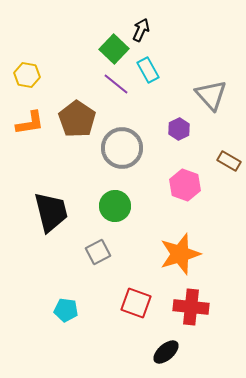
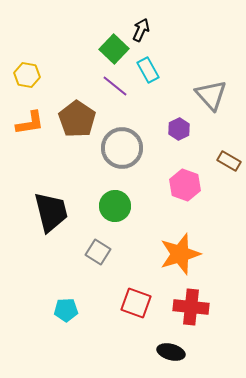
purple line: moved 1 px left, 2 px down
gray square: rotated 30 degrees counterclockwise
cyan pentagon: rotated 10 degrees counterclockwise
black ellipse: moved 5 px right; rotated 56 degrees clockwise
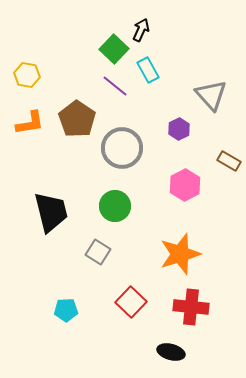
pink hexagon: rotated 12 degrees clockwise
red square: moved 5 px left, 1 px up; rotated 24 degrees clockwise
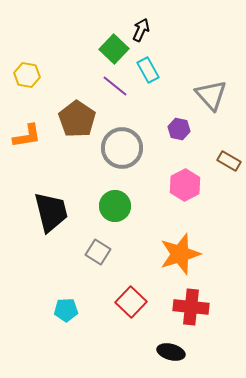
orange L-shape: moved 3 px left, 13 px down
purple hexagon: rotated 20 degrees counterclockwise
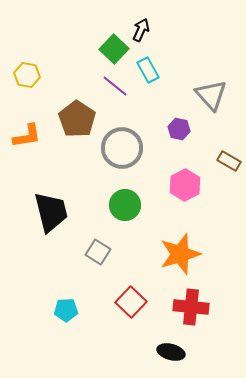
green circle: moved 10 px right, 1 px up
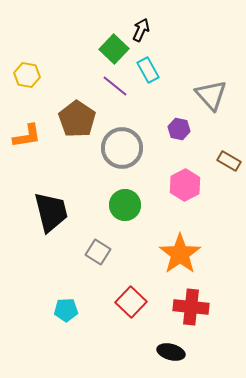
orange star: rotated 18 degrees counterclockwise
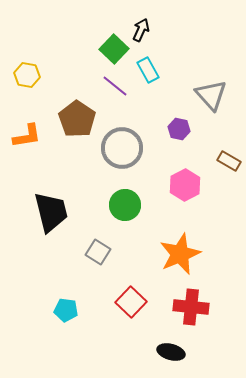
orange star: rotated 12 degrees clockwise
cyan pentagon: rotated 10 degrees clockwise
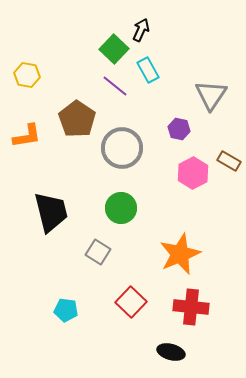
gray triangle: rotated 16 degrees clockwise
pink hexagon: moved 8 px right, 12 px up
green circle: moved 4 px left, 3 px down
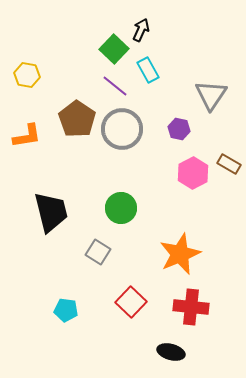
gray circle: moved 19 px up
brown rectangle: moved 3 px down
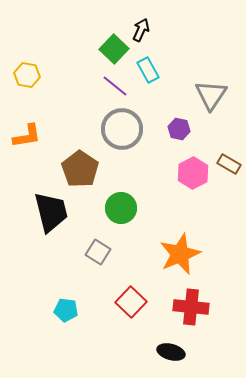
brown pentagon: moved 3 px right, 50 px down
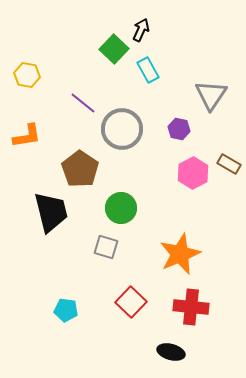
purple line: moved 32 px left, 17 px down
gray square: moved 8 px right, 5 px up; rotated 15 degrees counterclockwise
